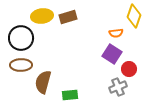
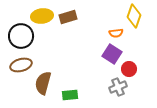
black circle: moved 2 px up
brown ellipse: rotated 15 degrees counterclockwise
brown semicircle: moved 1 px down
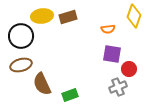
orange semicircle: moved 8 px left, 4 px up
purple square: rotated 24 degrees counterclockwise
brown semicircle: moved 1 px left, 1 px down; rotated 40 degrees counterclockwise
green rectangle: rotated 14 degrees counterclockwise
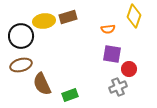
yellow ellipse: moved 2 px right, 5 px down
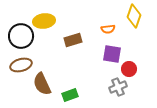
brown rectangle: moved 5 px right, 23 px down
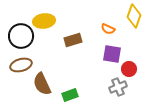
orange semicircle: rotated 32 degrees clockwise
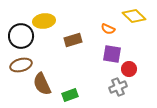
yellow diamond: rotated 65 degrees counterclockwise
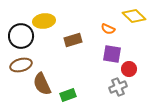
green rectangle: moved 2 px left
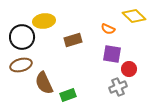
black circle: moved 1 px right, 1 px down
brown semicircle: moved 2 px right, 1 px up
